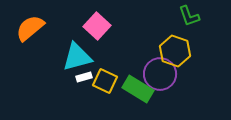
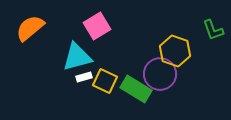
green L-shape: moved 24 px right, 14 px down
pink square: rotated 16 degrees clockwise
green rectangle: moved 2 px left
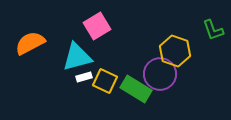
orange semicircle: moved 15 px down; rotated 12 degrees clockwise
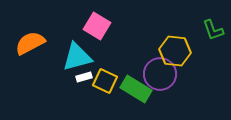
pink square: rotated 28 degrees counterclockwise
yellow hexagon: rotated 12 degrees counterclockwise
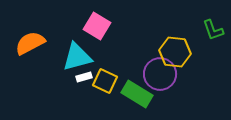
yellow hexagon: moved 1 px down
green rectangle: moved 1 px right, 5 px down
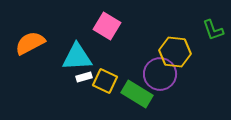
pink square: moved 10 px right
cyan triangle: rotated 12 degrees clockwise
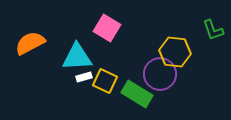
pink square: moved 2 px down
